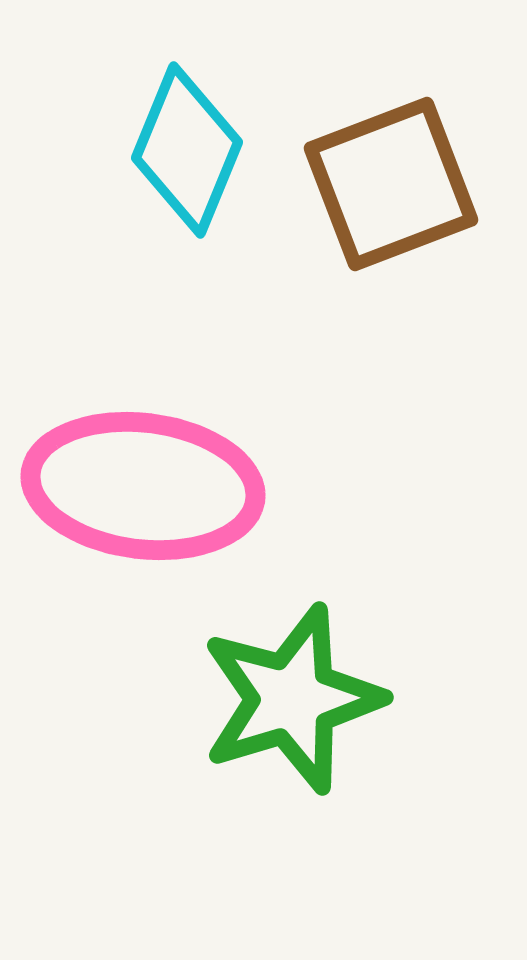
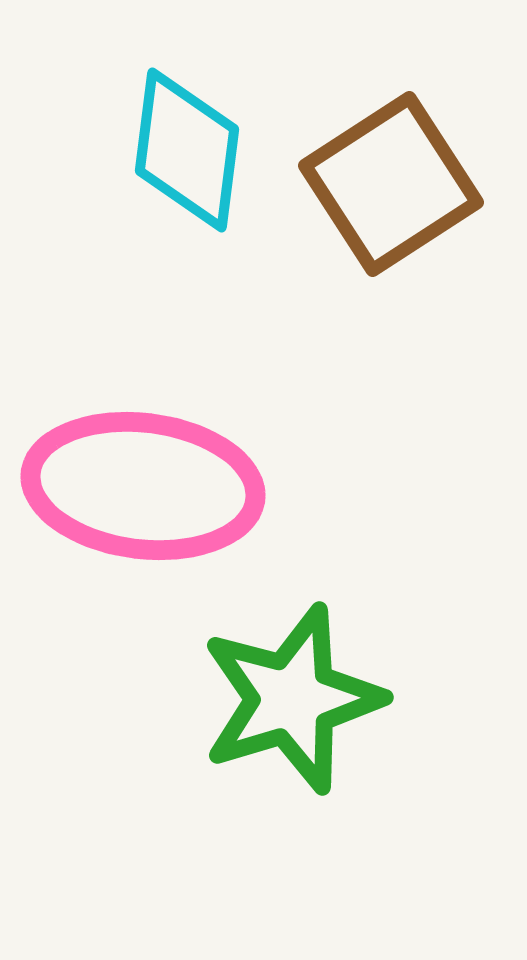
cyan diamond: rotated 15 degrees counterclockwise
brown square: rotated 12 degrees counterclockwise
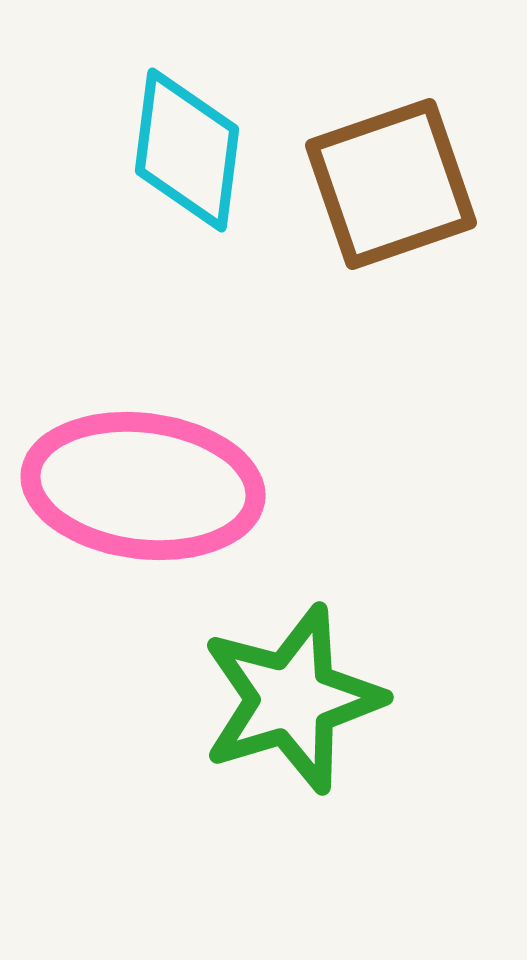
brown square: rotated 14 degrees clockwise
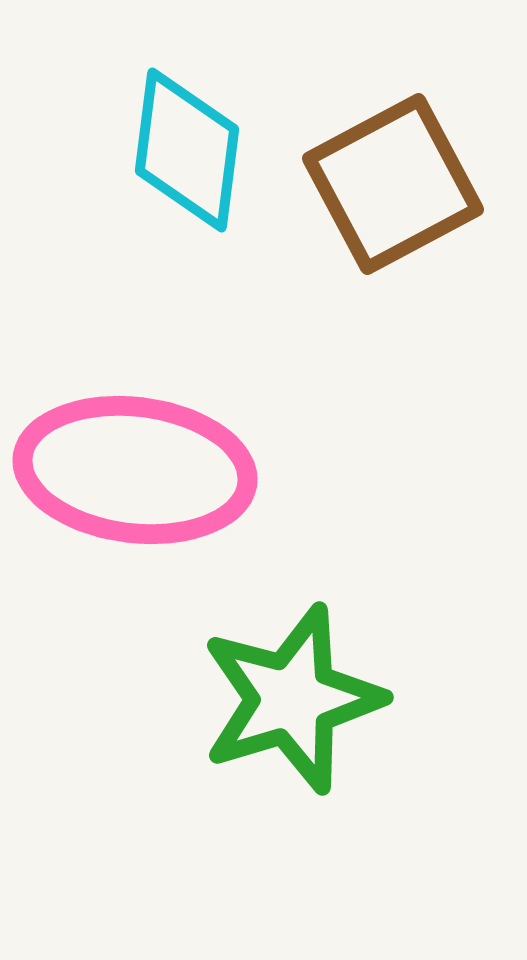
brown square: moved 2 px right; rotated 9 degrees counterclockwise
pink ellipse: moved 8 px left, 16 px up
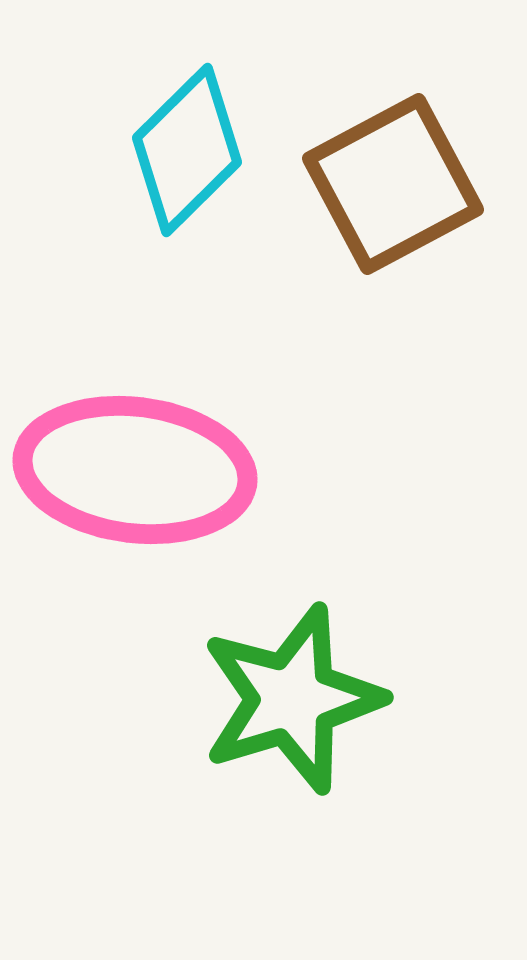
cyan diamond: rotated 38 degrees clockwise
